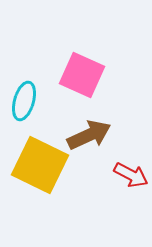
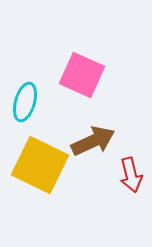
cyan ellipse: moved 1 px right, 1 px down
brown arrow: moved 4 px right, 6 px down
red arrow: rotated 48 degrees clockwise
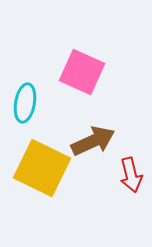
pink square: moved 3 px up
cyan ellipse: moved 1 px down; rotated 6 degrees counterclockwise
yellow square: moved 2 px right, 3 px down
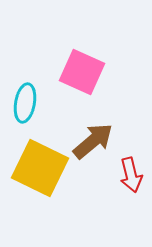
brown arrow: rotated 15 degrees counterclockwise
yellow square: moved 2 px left
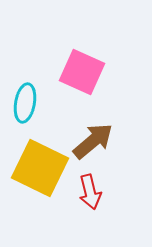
red arrow: moved 41 px left, 17 px down
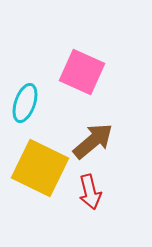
cyan ellipse: rotated 9 degrees clockwise
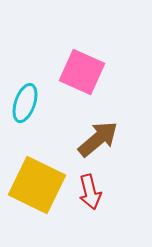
brown arrow: moved 5 px right, 2 px up
yellow square: moved 3 px left, 17 px down
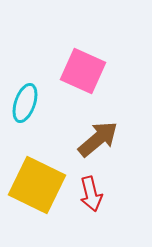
pink square: moved 1 px right, 1 px up
red arrow: moved 1 px right, 2 px down
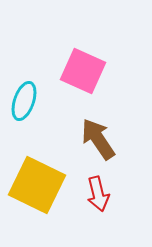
cyan ellipse: moved 1 px left, 2 px up
brown arrow: rotated 84 degrees counterclockwise
red arrow: moved 7 px right
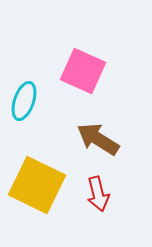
brown arrow: rotated 24 degrees counterclockwise
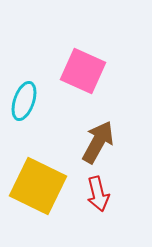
brown arrow: moved 3 px down; rotated 87 degrees clockwise
yellow square: moved 1 px right, 1 px down
